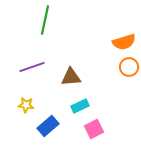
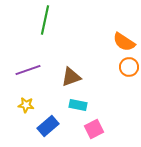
orange semicircle: rotated 50 degrees clockwise
purple line: moved 4 px left, 3 px down
brown triangle: rotated 15 degrees counterclockwise
cyan rectangle: moved 2 px left, 1 px up; rotated 36 degrees clockwise
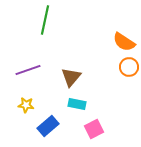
brown triangle: rotated 30 degrees counterclockwise
cyan rectangle: moved 1 px left, 1 px up
